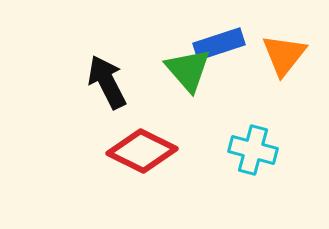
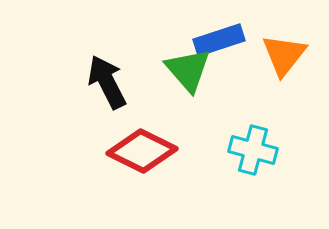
blue rectangle: moved 4 px up
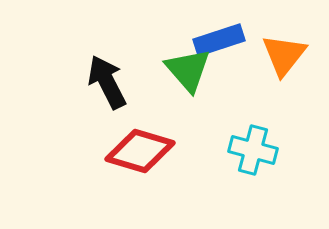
red diamond: moved 2 px left; rotated 10 degrees counterclockwise
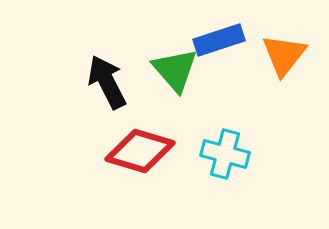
green triangle: moved 13 px left
cyan cross: moved 28 px left, 4 px down
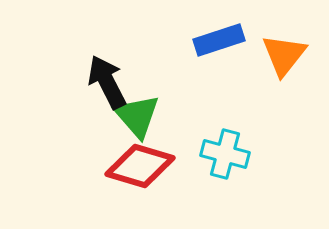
green triangle: moved 38 px left, 46 px down
red diamond: moved 15 px down
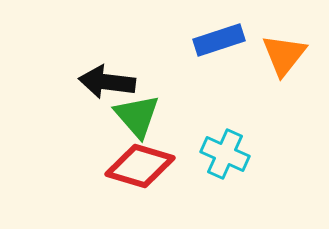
black arrow: rotated 56 degrees counterclockwise
cyan cross: rotated 9 degrees clockwise
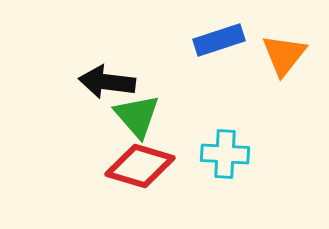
cyan cross: rotated 21 degrees counterclockwise
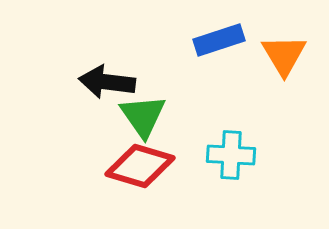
orange triangle: rotated 9 degrees counterclockwise
green triangle: moved 6 px right; rotated 6 degrees clockwise
cyan cross: moved 6 px right, 1 px down
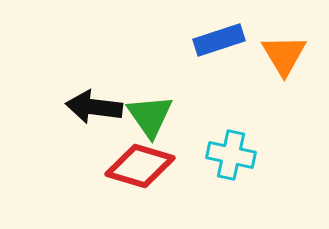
black arrow: moved 13 px left, 25 px down
green triangle: moved 7 px right
cyan cross: rotated 9 degrees clockwise
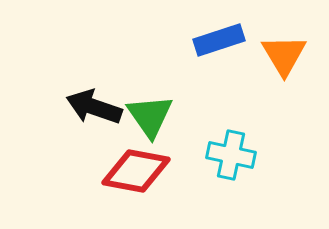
black arrow: rotated 12 degrees clockwise
red diamond: moved 4 px left, 5 px down; rotated 6 degrees counterclockwise
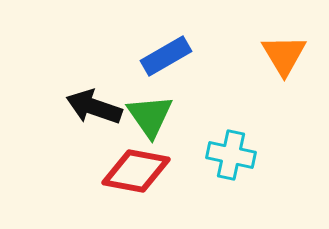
blue rectangle: moved 53 px left, 16 px down; rotated 12 degrees counterclockwise
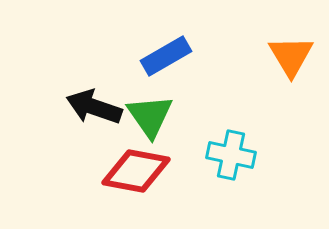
orange triangle: moved 7 px right, 1 px down
